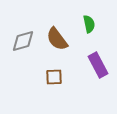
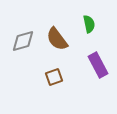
brown square: rotated 18 degrees counterclockwise
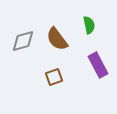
green semicircle: moved 1 px down
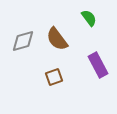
green semicircle: moved 7 px up; rotated 24 degrees counterclockwise
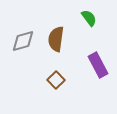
brown semicircle: moved 1 px left; rotated 45 degrees clockwise
brown square: moved 2 px right, 3 px down; rotated 24 degrees counterclockwise
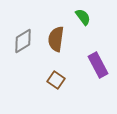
green semicircle: moved 6 px left, 1 px up
gray diamond: rotated 15 degrees counterclockwise
brown square: rotated 12 degrees counterclockwise
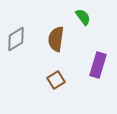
gray diamond: moved 7 px left, 2 px up
purple rectangle: rotated 45 degrees clockwise
brown square: rotated 24 degrees clockwise
